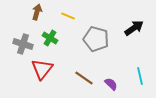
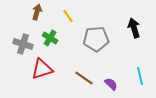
yellow line: rotated 32 degrees clockwise
black arrow: rotated 72 degrees counterclockwise
gray pentagon: rotated 20 degrees counterclockwise
red triangle: rotated 35 degrees clockwise
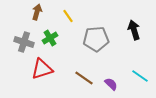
black arrow: moved 2 px down
green cross: rotated 28 degrees clockwise
gray cross: moved 1 px right, 2 px up
cyan line: rotated 42 degrees counterclockwise
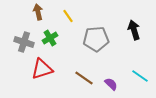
brown arrow: moved 1 px right; rotated 28 degrees counterclockwise
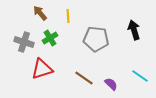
brown arrow: moved 2 px right, 1 px down; rotated 28 degrees counterclockwise
yellow line: rotated 32 degrees clockwise
gray pentagon: rotated 10 degrees clockwise
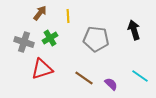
brown arrow: rotated 77 degrees clockwise
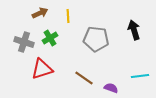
brown arrow: rotated 28 degrees clockwise
cyan line: rotated 42 degrees counterclockwise
purple semicircle: moved 4 px down; rotated 24 degrees counterclockwise
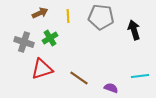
gray pentagon: moved 5 px right, 22 px up
brown line: moved 5 px left
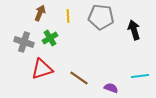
brown arrow: rotated 42 degrees counterclockwise
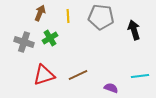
red triangle: moved 2 px right, 6 px down
brown line: moved 1 px left, 3 px up; rotated 60 degrees counterclockwise
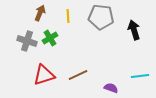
gray cross: moved 3 px right, 1 px up
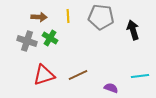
brown arrow: moved 1 px left, 4 px down; rotated 70 degrees clockwise
black arrow: moved 1 px left
green cross: rotated 28 degrees counterclockwise
